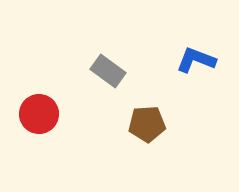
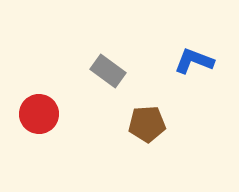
blue L-shape: moved 2 px left, 1 px down
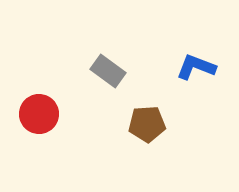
blue L-shape: moved 2 px right, 6 px down
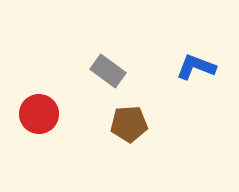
brown pentagon: moved 18 px left
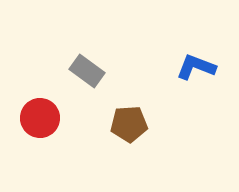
gray rectangle: moved 21 px left
red circle: moved 1 px right, 4 px down
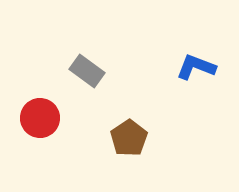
brown pentagon: moved 14 px down; rotated 30 degrees counterclockwise
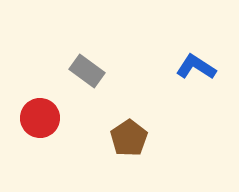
blue L-shape: rotated 12 degrees clockwise
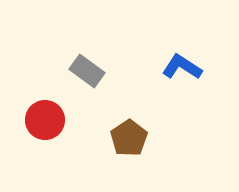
blue L-shape: moved 14 px left
red circle: moved 5 px right, 2 px down
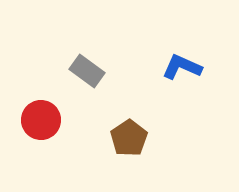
blue L-shape: rotated 9 degrees counterclockwise
red circle: moved 4 px left
